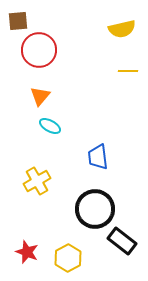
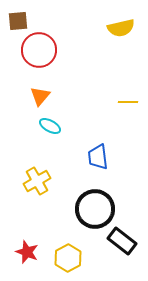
yellow semicircle: moved 1 px left, 1 px up
yellow line: moved 31 px down
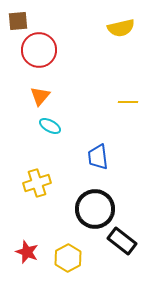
yellow cross: moved 2 px down; rotated 12 degrees clockwise
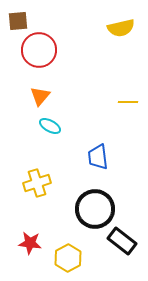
red star: moved 3 px right, 9 px up; rotated 15 degrees counterclockwise
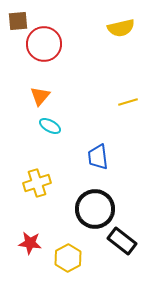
red circle: moved 5 px right, 6 px up
yellow line: rotated 18 degrees counterclockwise
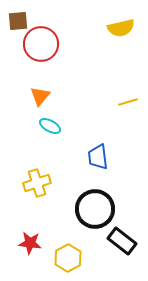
red circle: moved 3 px left
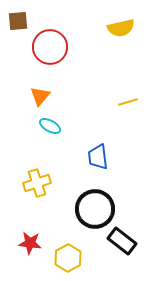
red circle: moved 9 px right, 3 px down
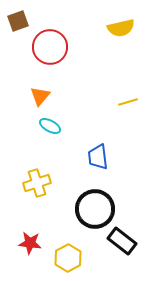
brown square: rotated 15 degrees counterclockwise
